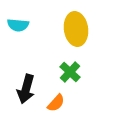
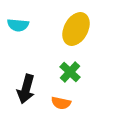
yellow ellipse: rotated 36 degrees clockwise
orange semicircle: moved 5 px right; rotated 60 degrees clockwise
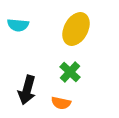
black arrow: moved 1 px right, 1 px down
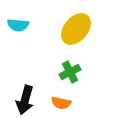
yellow ellipse: rotated 12 degrees clockwise
green cross: rotated 20 degrees clockwise
black arrow: moved 2 px left, 10 px down
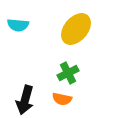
green cross: moved 2 px left, 1 px down
orange semicircle: moved 1 px right, 4 px up
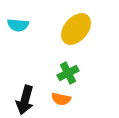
orange semicircle: moved 1 px left
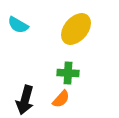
cyan semicircle: rotated 25 degrees clockwise
green cross: rotated 30 degrees clockwise
orange semicircle: rotated 60 degrees counterclockwise
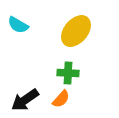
yellow ellipse: moved 2 px down
black arrow: rotated 40 degrees clockwise
